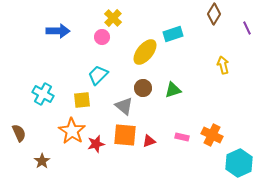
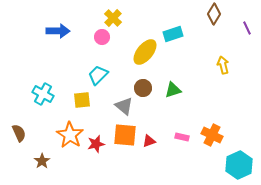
orange star: moved 2 px left, 4 px down
cyan hexagon: moved 2 px down
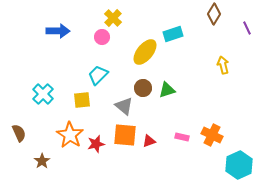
green triangle: moved 6 px left
cyan cross: rotated 15 degrees clockwise
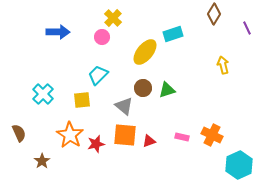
blue arrow: moved 1 px down
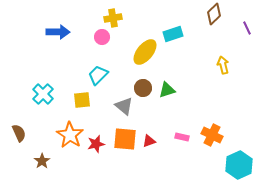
brown diamond: rotated 15 degrees clockwise
yellow cross: rotated 36 degrees clockwise
orange square: moved 4 px down
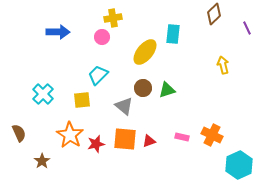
cyan rectangle: rotated 66 degrees counterclockwise
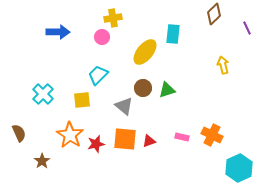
cyan hexagon: moved 3 px down
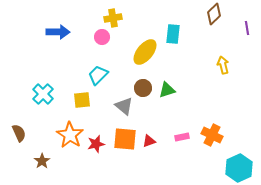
purple line: rotated 16 degrees clockwise
pink rectangle: rotated 24 degrees counterclockwise
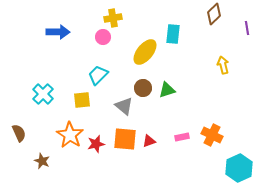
pink circle: moved 1 px right
brown star: rotated 14 degrees counterclockwise
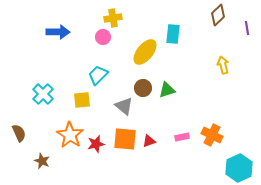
brown diamond: moved 4 px right, 1 px down
